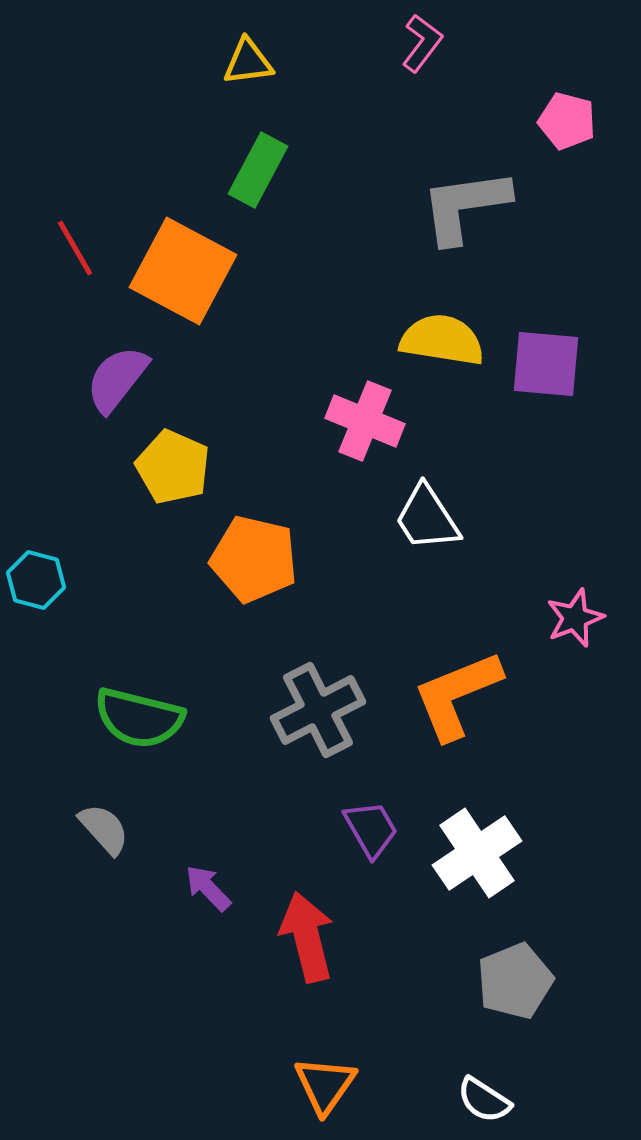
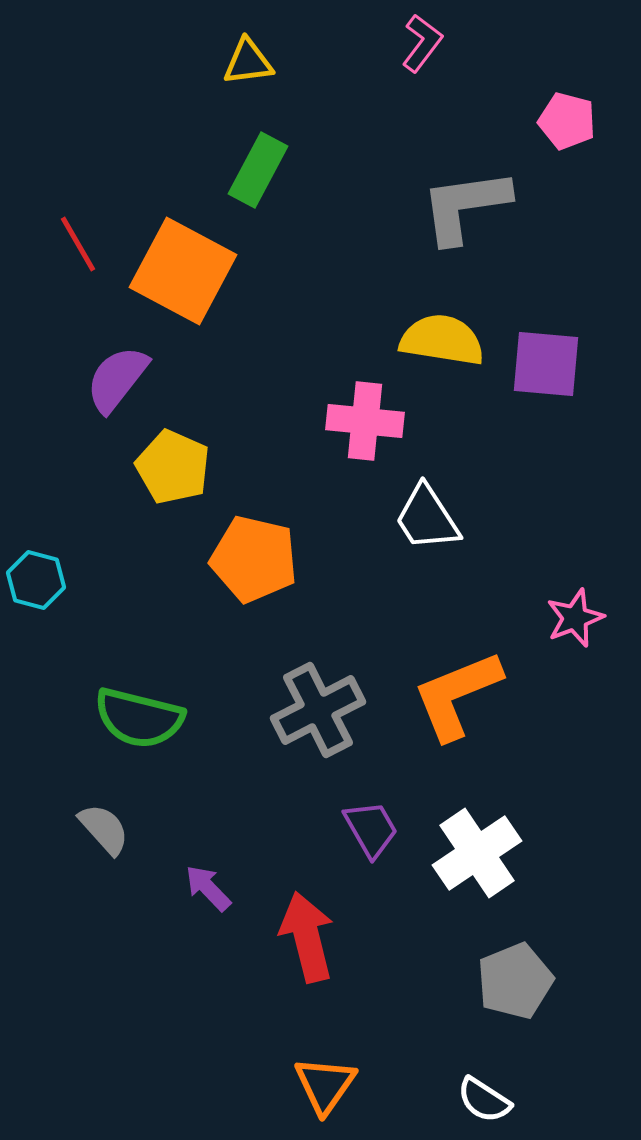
red line: moved 3 px right, 4 px up
pink cross: rotated 16 degrees counterclockwise
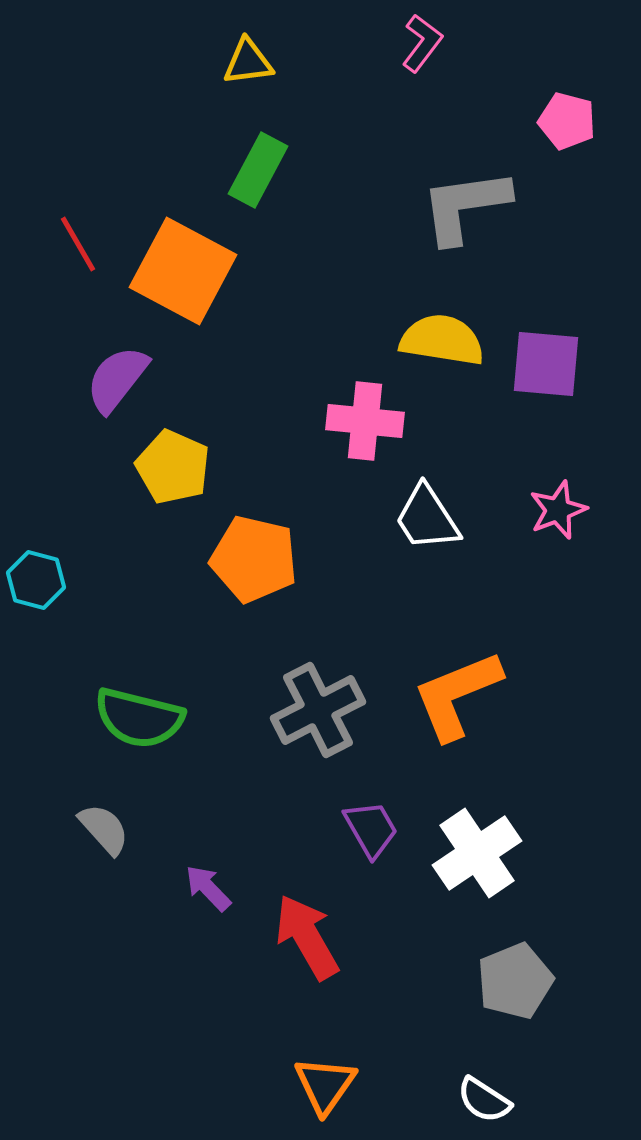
pink star: moved 17 px left, 108 px up
red arrow: rotated 16 degrees counterclockwise
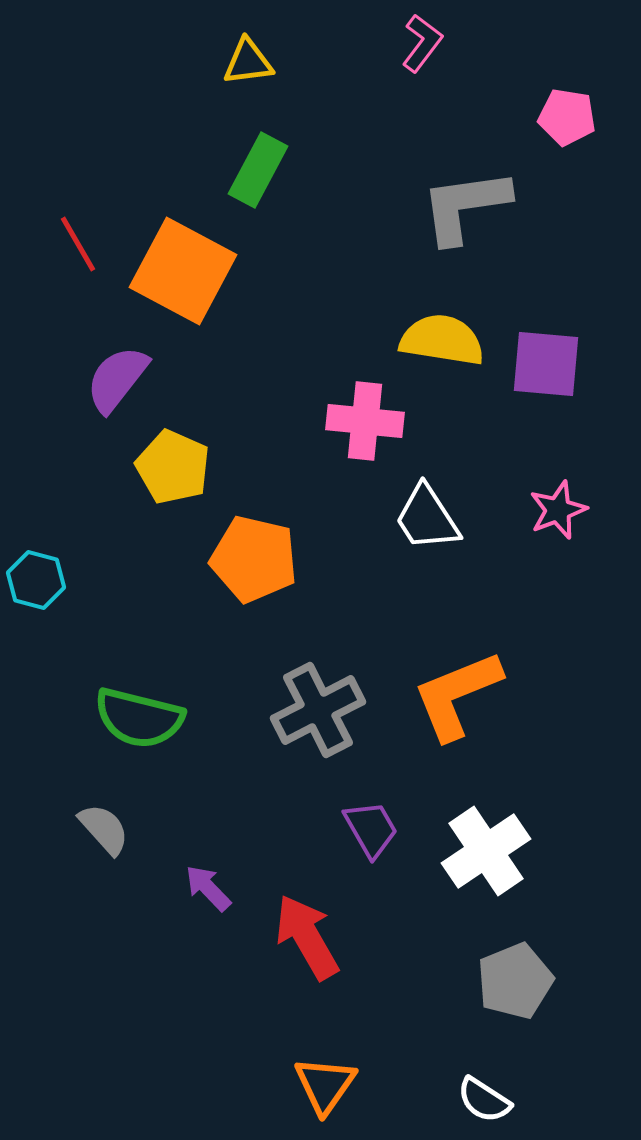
pink pentagon: moved 4 px up; rotated 6 degrees counterclockwise
white cross: moved 9 px right, 2 px up
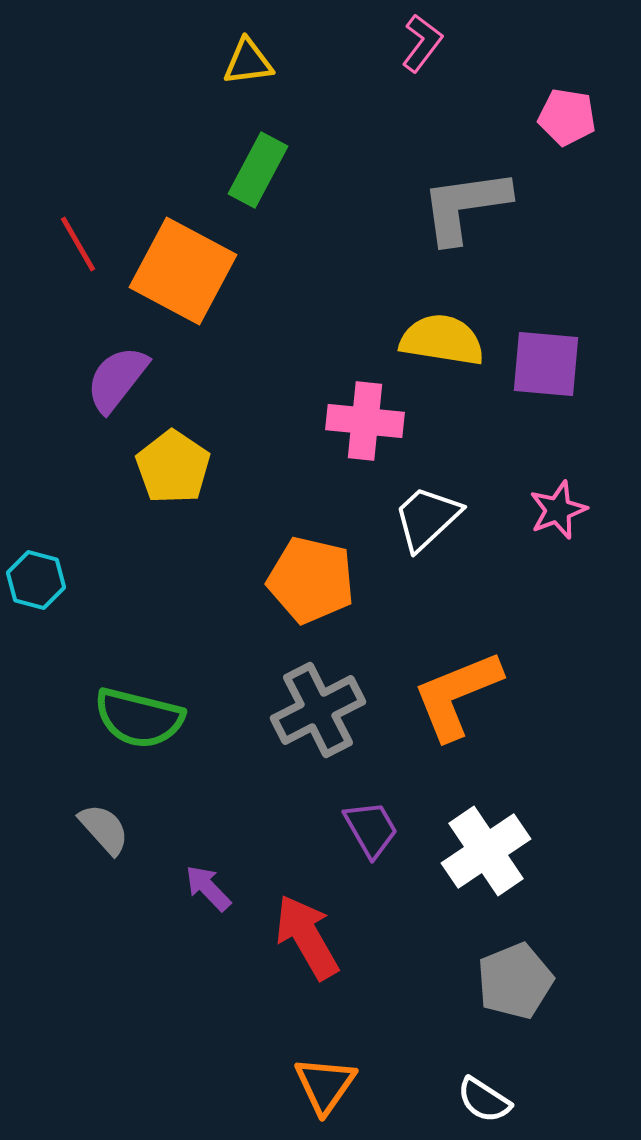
yellow pentagon: rotated 10 degrees clockwise
white trapezoid: rotated 80 degrees clockwise
orange pentagon: moved 57 px right, 21 px down
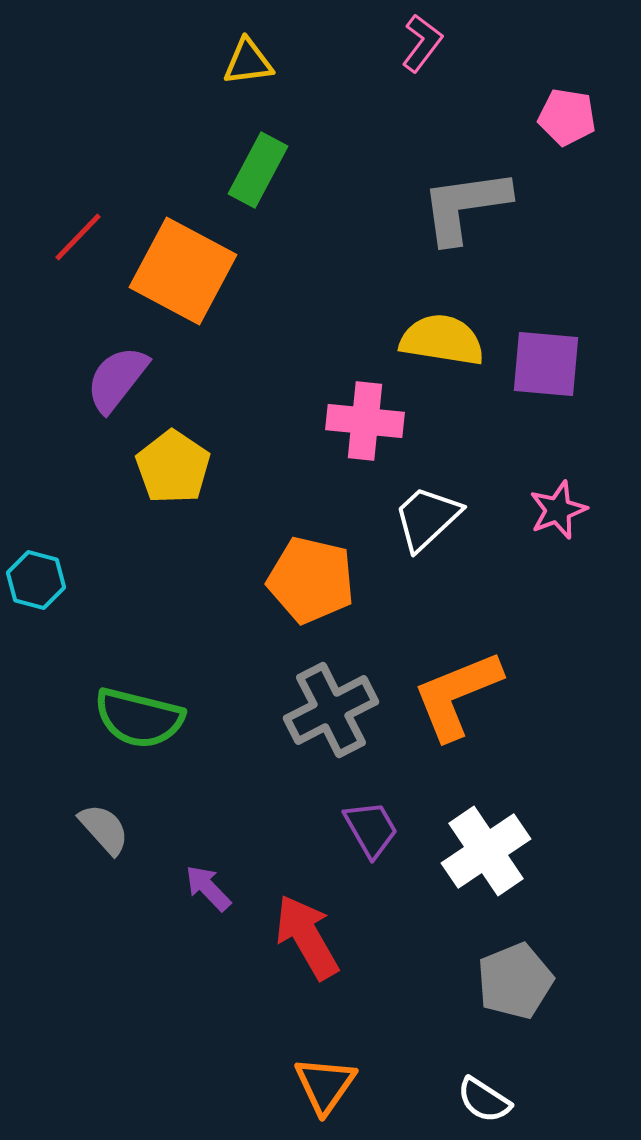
red line: moved 7 px up; rotated 74 degrees clockwise
gray cross: moved 13 px right
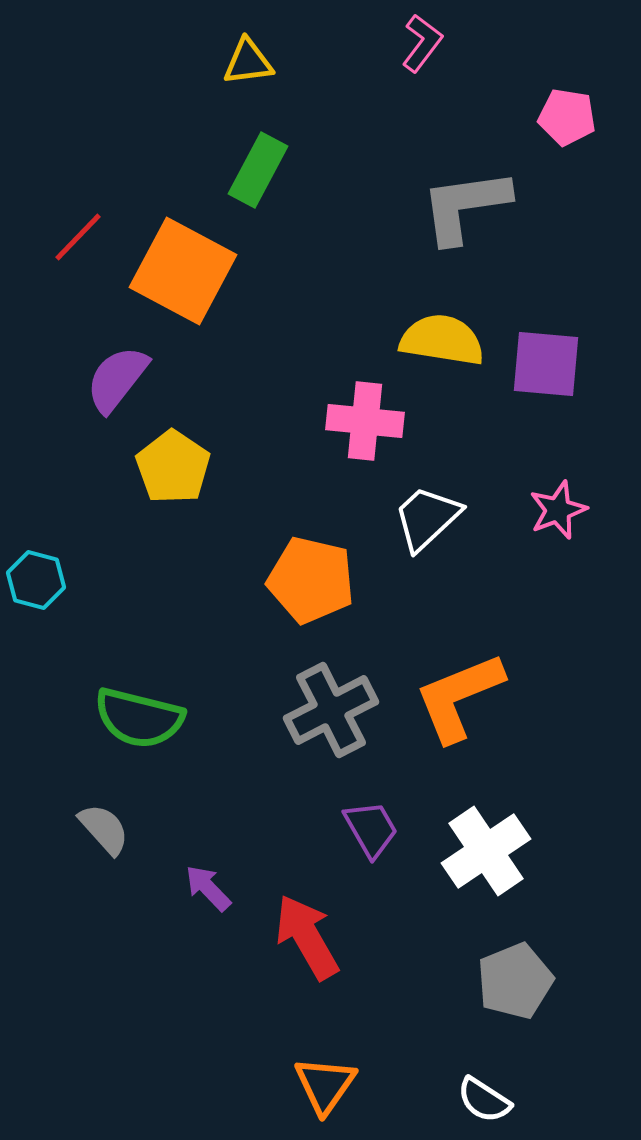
orange L-shape: moved 2 px right, 2 px down
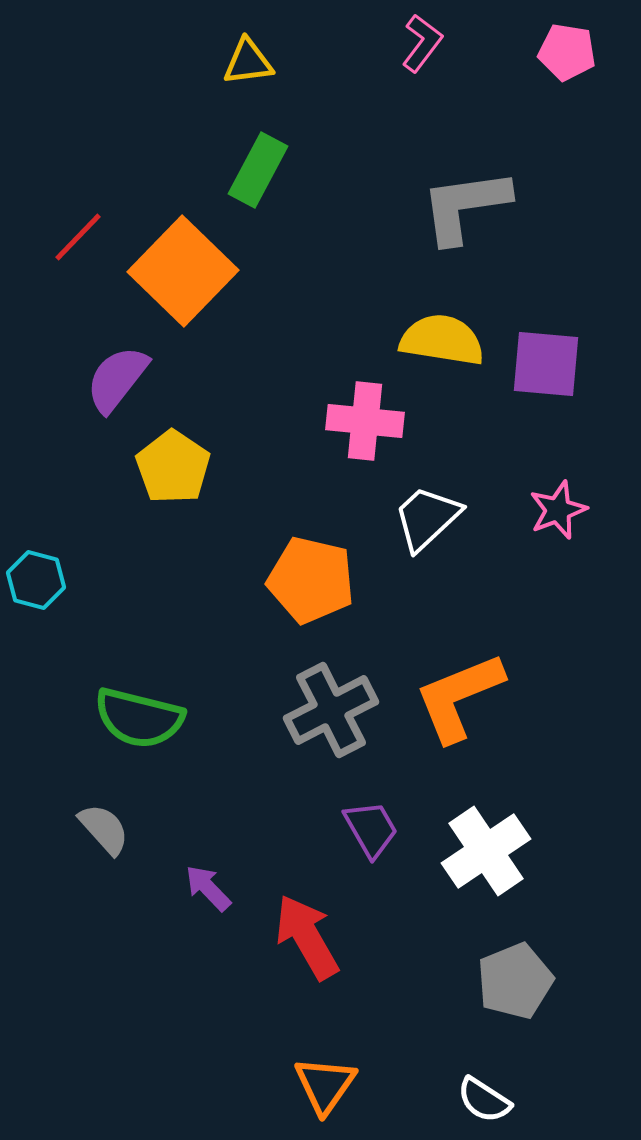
pink pentagon: moved 65 px up
orange square: rotated 16 degrees clockwise
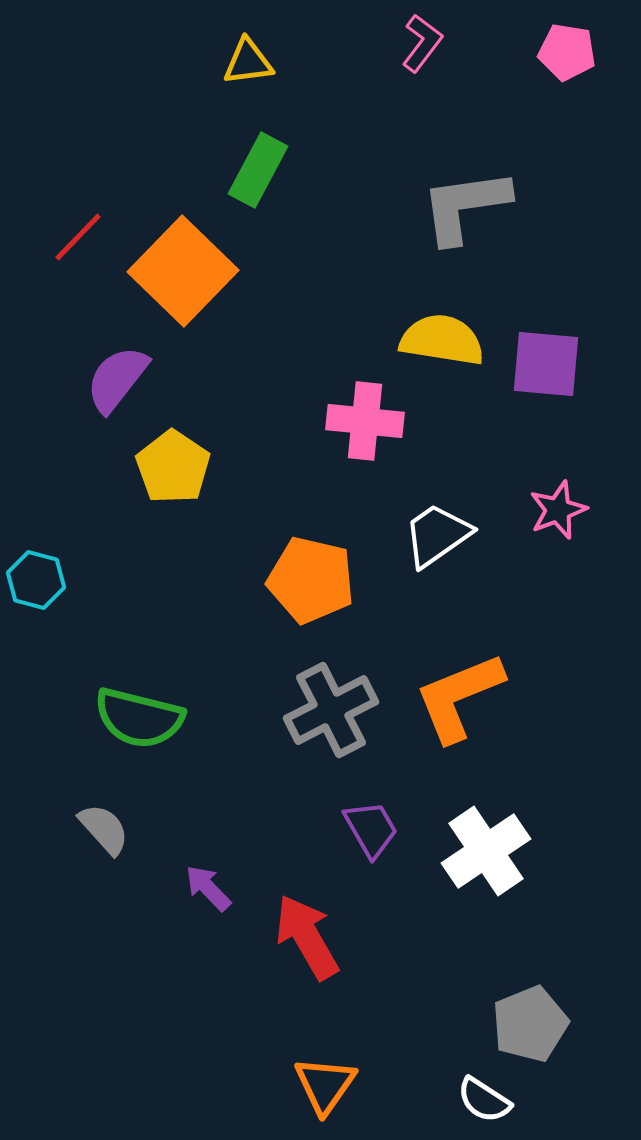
white trapezoid: moved 10 px right, 17 px down; rotated 8 degrees clockwise
gray pentagon: moved 15 px right, 43 px down
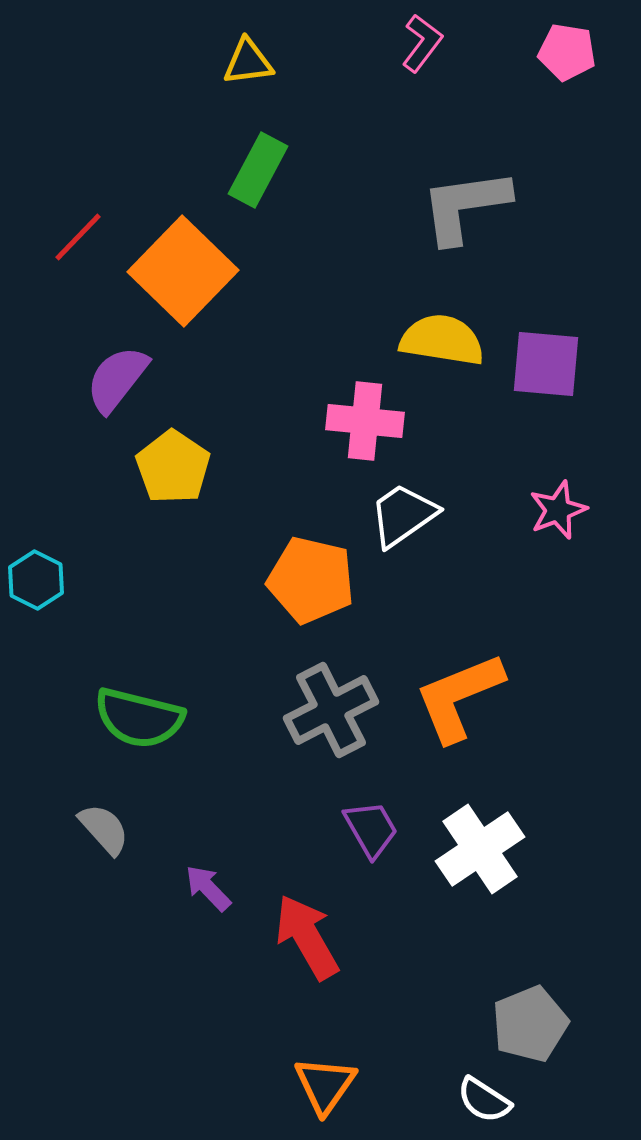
white trapezoid: moved 34 px left, 20 px up
cyan hexagon: rotated 12 degrees clockwise
white cross: moved 6 px left, 2 px up
